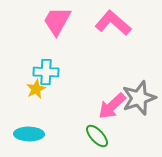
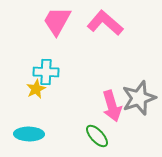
pink L-shape: moved 8 px left
pink arrow: rotated 64 degrees counterclockwise
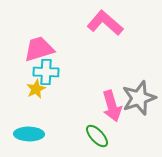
pink trapezoid: moved 18 px left, 28 px down; rotated 44 degrees clockwise
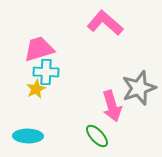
gray star: moved 10 px up
cyan ellipse: moved 1 px left, 2 px down
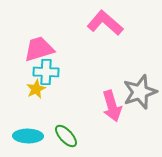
gray star: moved 1 px right, 4 px down
green ellipse: moved 31 px left
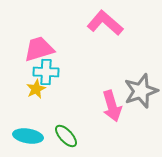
gray star: moved 1 px right, 1 px up
cyan ellipse: rotated 8 degrees clockwise
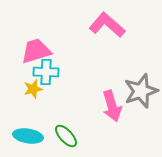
pink L-shape: moved 2 px right, 2 px down
pink trapezoid: moved 3 px left, 2 px down
yellow star: moved 3 px left; rotated 12 degrees clockwise
